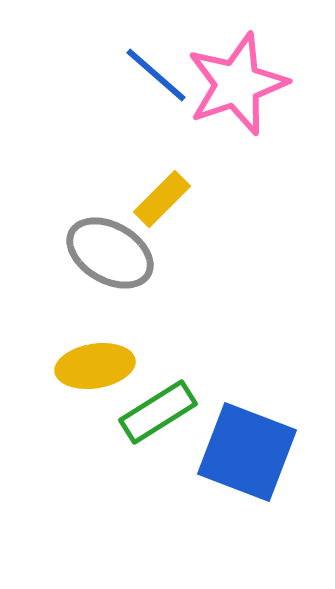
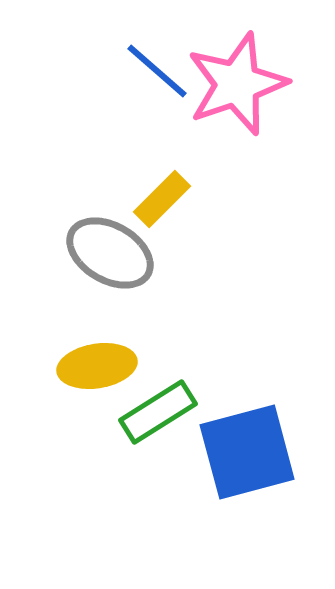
blue line: moved 1 px right, 4 px up
yellow ellipse: moved 2 px right
blue square: rotated 36 degrees counterclockwise
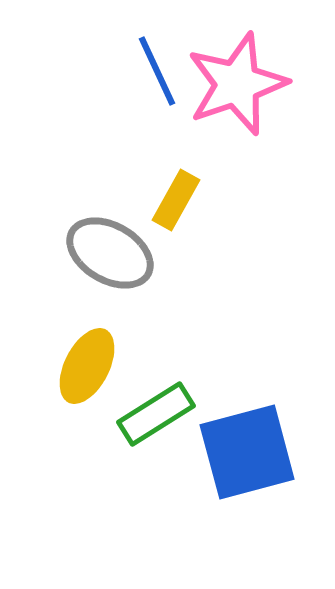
blue line: rotated 24 degrees clockwise
yellow rectangle: moved 14 px right, 1 px down; rotated 16 degrees counterclockwise
yellow ellipse: moved 10 px left; rotated 54 degrees counterclockwise
green rectangle: moved 2 px left, 2 px down
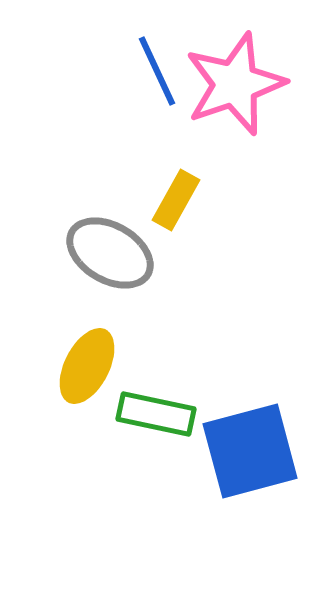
pink star: moved 2 px left
green rectangle: rotated 44 degrees clockwise
blue square: moved 3 px right, 1 px up
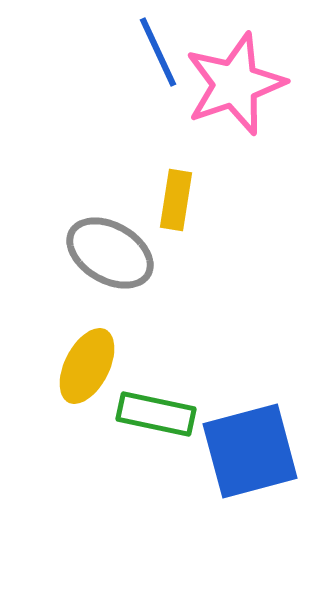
blue line: moved 1 px right, 19 px up
yellow rectangle: rotated 20 degrees counterclockwise
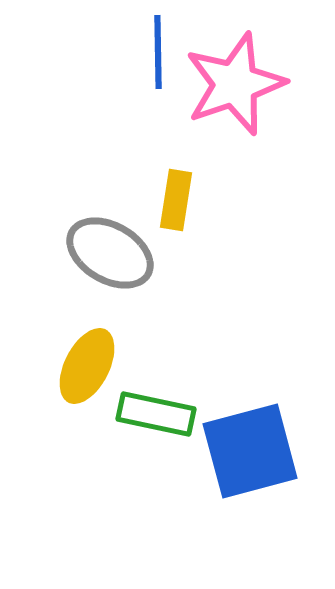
blue line: rotated 24 degrees clockwise
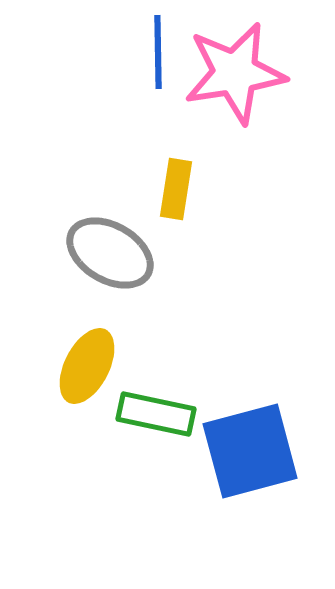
pink star: moved 11 px up; rotated 10 degrees clockwise
yellow rectangle: moved 11 px up
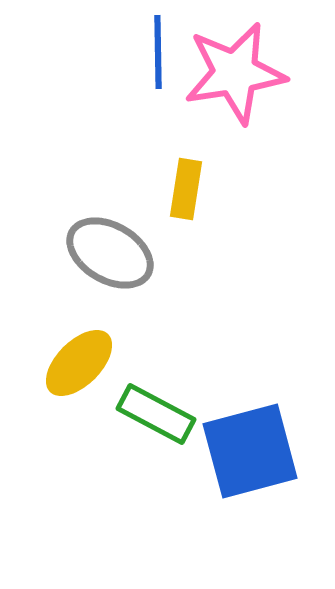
yellow rectangle: moved 10 px right
yellow ellipse: moved 8 px left, 3 px up; rotated 18 degrees clockwise
green rectangle: rotated 16 degrees clockwise
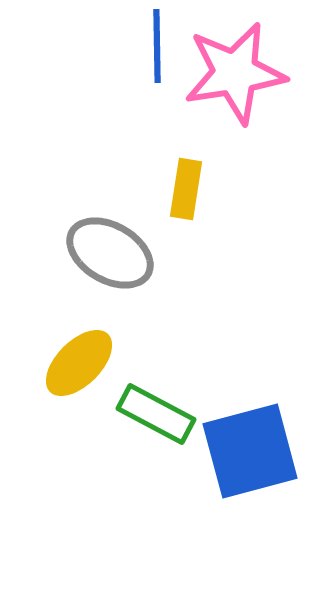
blue line: moved 1 px left, 6 px up
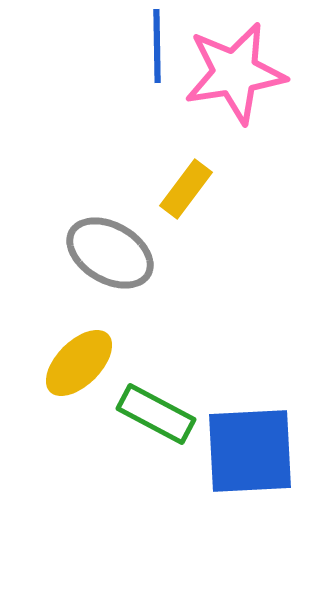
yellow rectangle: rotated 28 degrees clockwise
blue square: rotated 12 degrees clockwise
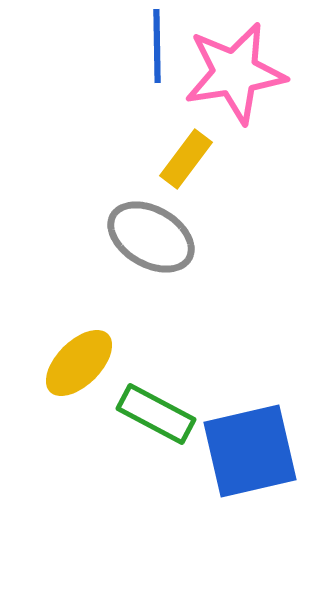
yellow rectangle: moved 30 px up
gray ellipse: moved 41 px right, 16 px up
blue square: rotated 10 degrees counterclockwise
